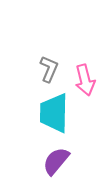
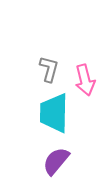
gray L-shape: rotated 8 degrees counterclockwise
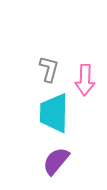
pink arrow: rotated 16 degrees clockwise
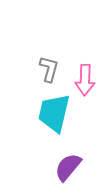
cyan trapezoid: rotated 12 degrees clockwise
purple semicircle: moved 12 px right, 6 px down
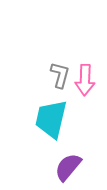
gray L-shape: moved 11 px right, 6 px down
cyan trapezoid: moved 3 px left, 6 px down
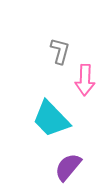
gray L-shape: moved 24 px up
cyan trapezoid: rotated 57 degrees counterclockwise
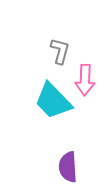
cyan trapezoid: moved 2 px right, 18 px up
purple semicircle: rotated 44 degrees counterclockwise
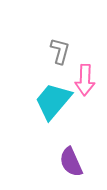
cyan trapezoid: rotated 84 degrees clockwise
purple semicircle: moved 3 px right, 5 px up; rotated 20 degrees counterclockwise
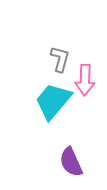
gray L-shape: moved 8 px down
